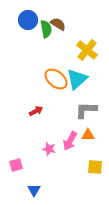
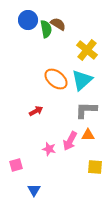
cyan triangle: moved 5 px right, 1 px down
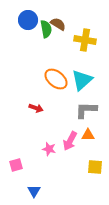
yellow cross: moved 2 px left, 10 px up; rotated 30 degrees counterclockwise
red arrow: moved 3 px up; rotated 48 degrees clockwise
blue triangle: moved 1 px down
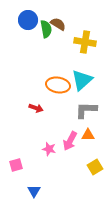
yellow cross: moved 2 px down
orange ellipse: moved 2 px right, 6 px down; rotated 30 degrees counterclockwise
yellow square: rotated 35 degrees counterclockwise
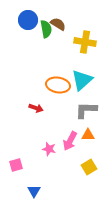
yellow square: moved 6 px left
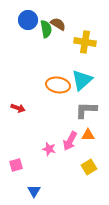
red arrow: moved 18 px left
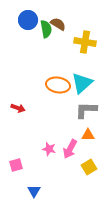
cyan triangle: moved 3 px down
pink arrow: moved 8 px down
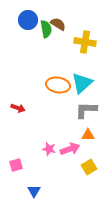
pink arrow: rotated 138 degrees counterclockwise
